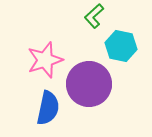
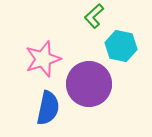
pink star: moved 2 px left, 1 px up
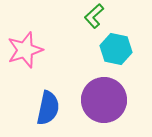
cyan hexagon: moved 5 px left, 3 px down
pink star: moved 18 px left, 9 px up
purple circle: moved 15 px right, 16 px down
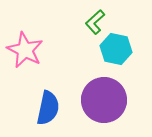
green L-shape: moved 1 px right, 6 px down
pink star: rotated 27 degrees counterclockwise
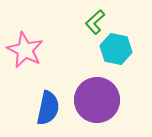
purple circle: moved 7 px left
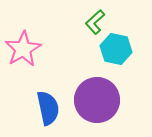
pink star: moved 2 px left, 1 px up; rotated 15 degrees clockwise
blue semicircle: rotated 24 degrees counterclockwise
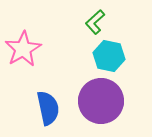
cyan hexagon: moved 7 px left, 7 px down
purple circle: moved 4 px right, 1 px down
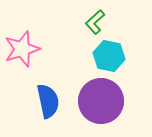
pink star: moved 1 px left; rotated 12 degrees clockwise
blue semicircle: moved 7 px up
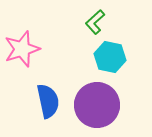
cyan hexagon: moved 1 px right, 1 px down
purple circle: moved 4 px left, 4 px down
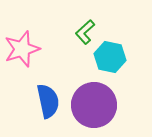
green L-shape: moved 10 px left, 10 px down
purple circle: moved 3 px left
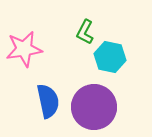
green L-shape: rotated 20 degrees counterclockwise
pink star: moved 2 px right; rotated 9 degrees clockwise
purple circle: moved 2 px down
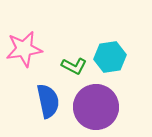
green L-shape: moved 11 px left, 34 px down; rotated 90 degrees counterclockwise
cyan hexagon: rotated 20 degrees counterclockwise
purple circle: moved 2 px right
